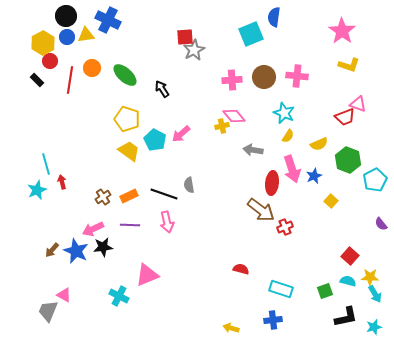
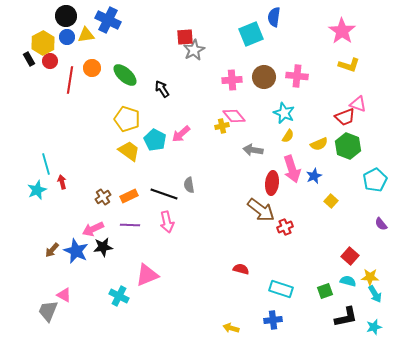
black rectangle at (37, 80): moved 8 px left, 21 px up; rotated 16 degrees clockwise
green hexagon at (348, 160): moved 14 px up
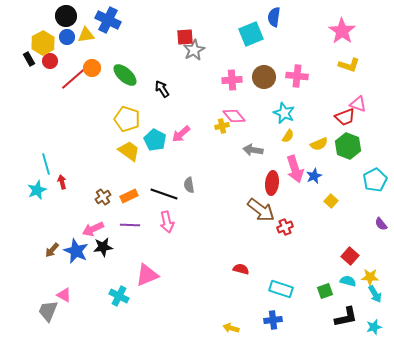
red line at (70, 80): moved 3 px right, 1 px up; rotated 40 degrees clockwise
pink arrow at (292, 169): moved 3 px right
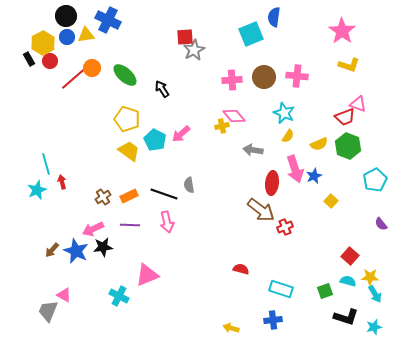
black L-shape at (346, 317): rotated 30 degrees clockwise
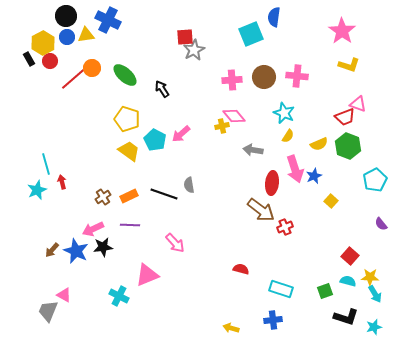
pink arrow at (167, 222): moved 8 px right, 21 px down; rotated 30 degrees counterclockwise
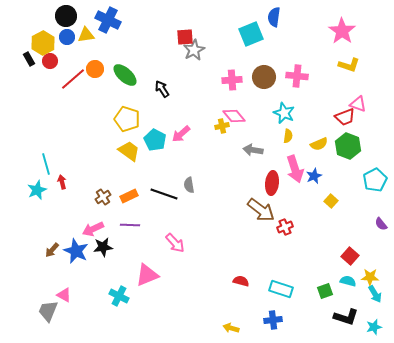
orange circle at (92, 68): moved 3 px right, 1 px down
yellow semicircle at (288, 136): rotated 24 degrees counterclockwise
red semicircle at (241, 269): moved 12 px down
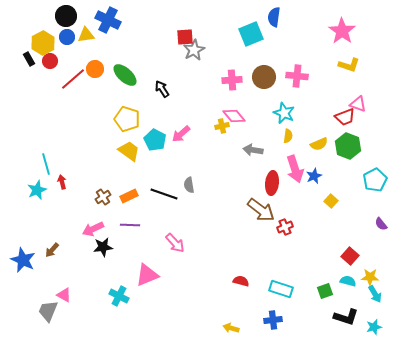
blue star at (76, 251): moved 53 px left, 9 px down
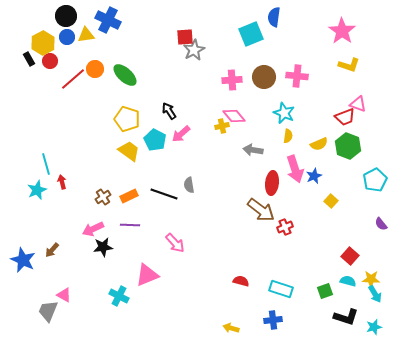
black arrow at (162, 89): moved 7 px right, 22 px down
yellow star at (370, 277): moved 1 px right, 2 px down
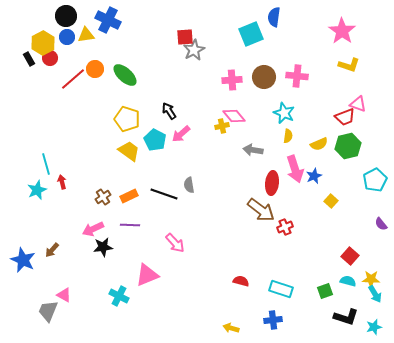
red circle at (50, 61): moved 3 px up
green hexagon at (348, 146): rotated 25 degrees clockwise
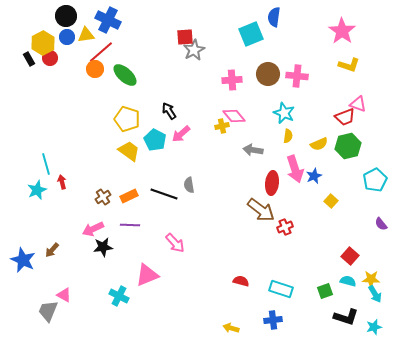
brown circle at (264, 77): moved 4 px right, 3 px up
red line at (73, 79): moved 28 px right, 27 px up
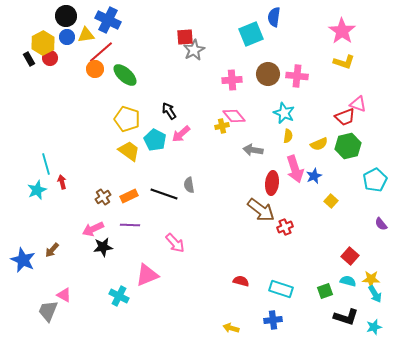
yellow L-shape at (349, 65): moved 5 px left, 3 px up
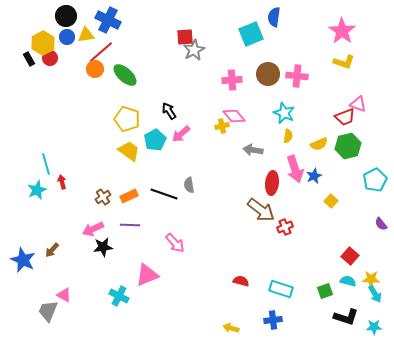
cyan pentagon at (155, 140): rotated 15 degrees clockwise
cyan star at (374, 327): rotated 14 degrees clockwise
